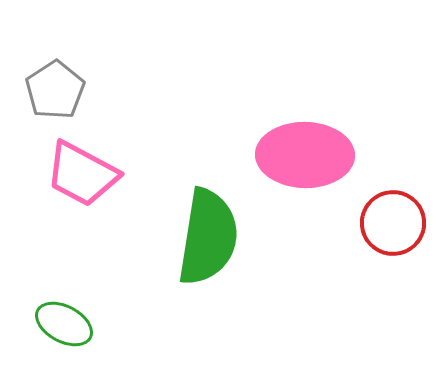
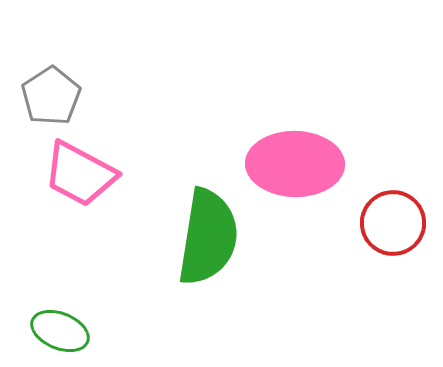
gray pentagon: moved 4 px left, 6 px down
pink ellipse: moved 10 px left, 9 px down
pink trapezoid: moved 2 px left
green ellipse: moved 4 px left, 7 px down; rotated 6 degrees counterclockwise
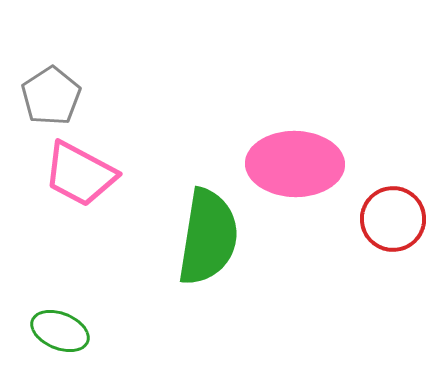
red circle: moved 4 px up
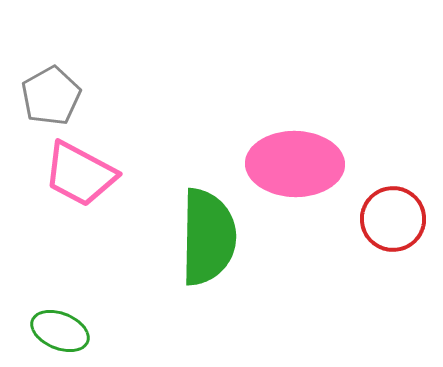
gray pentagon: rotated 4 degrees clockwise
green semicircle: rotated 8 degrees counterclockwise
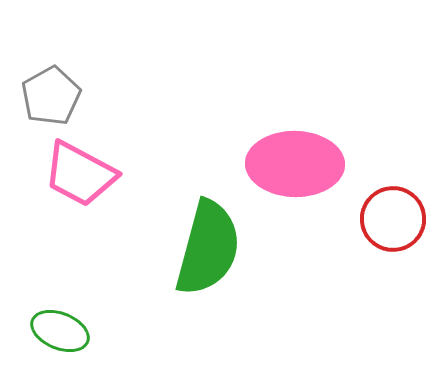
green semicircle: moved 11 px down; rotated 14 degrees clockwise
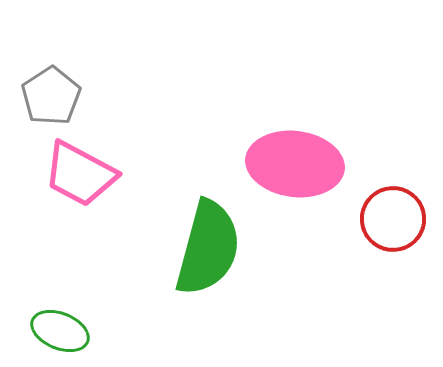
gray pentagon: rotated 4 degrees counterclockwise
pink ellipse: rotated 6 degrees clockwise
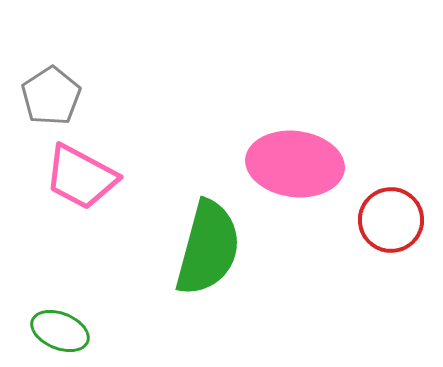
pink trapezoid: moved 1 px right, 3 px down
red circle: moved 2 px left, 1 px down
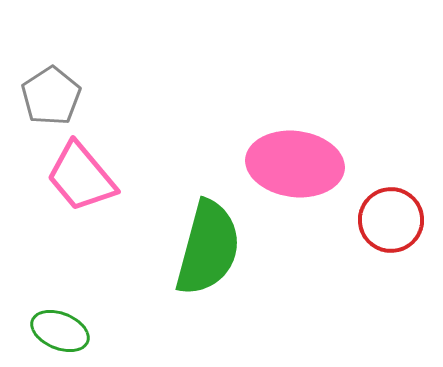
pink trapezoid: rotated 22 degrees clockwise
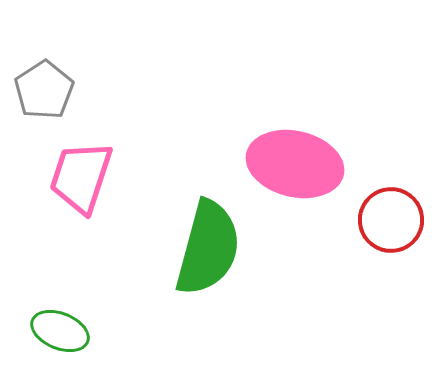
gray pentagon: moved 7 px left, 6 px up
pink ellipse: rotated 6 degrees clockwise
pink trapezoid: rotated 58 degrees clockwise
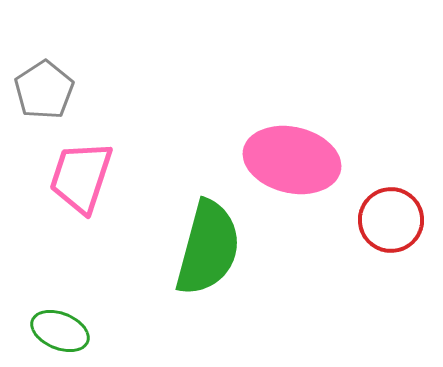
pink ellipse: moved 3 px left, 4 px up
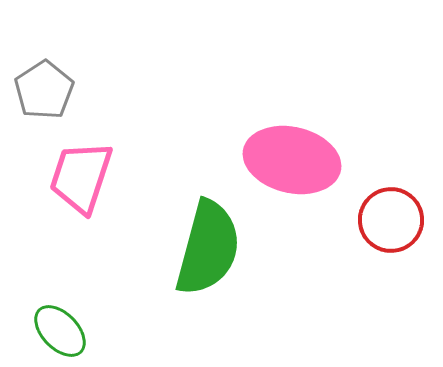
green ellipse: rotated 24 degrees clockwise
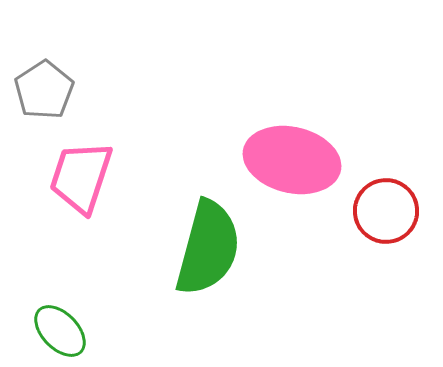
red circle: moved 5 px left, 9 px up
